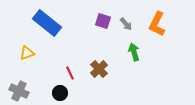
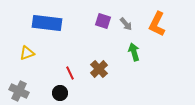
blue rectangle: rotated 32 degrees counterclockwise
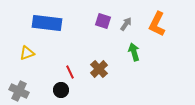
gray arrow: rotated 104 degrees counterclockwise
red line: moved 1 px up
black circle: moved 1 px right, 3 px up
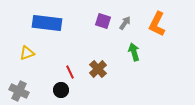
gray arrow: moved 1 px left, 1 px up
brown cross: moved 1 px left
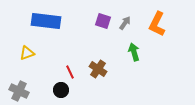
blue rectangle: moved 1 px left, 2 px up
brown cross: rotated 12 degrees counterclockwise
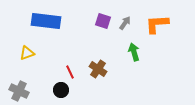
orange L-shape: rotated 60 degrees clockwise
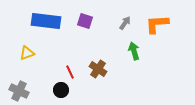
purple square: moved 18 px left
green arrow: moved 1 px up
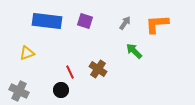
blue rectangle: moved 1 px right
green arrow: rotated 30 degrees counterclockwise
